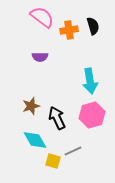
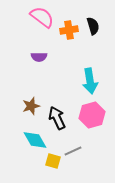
purple semicircle: moved 1 px left
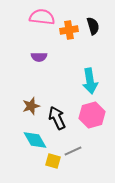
pink semicircle: rotated 30 degrees counterclockwise
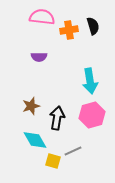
black arrow: rotated 35 degrees clockwise
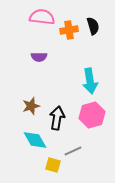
yellow square: moved 4 px down
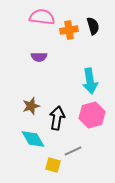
cyan diamond: moved 2 px left, 1 px up
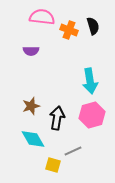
orange cross: rotated 30 degrees clockwise
purple semicircle: moved 8 px left, 6 px up
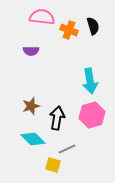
cyan diamond: rotated 15 degrees counterclockwise
gray line: moved 6 px left, 2 px up
